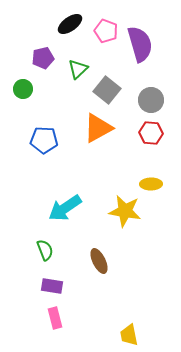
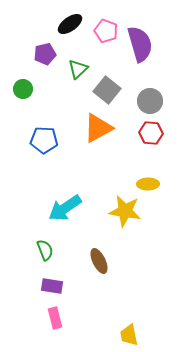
purple pentagon: moved 2 px right, 4 px up
gray circle: moved 1 px left, 1 px down
yellow ellipse: moved 3 px left
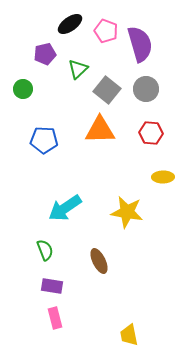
gray circle: moved 4 px left, 12 px up
orange triangle: moved 2 px right, 2 px down; rotated 28 degrees clockwise
yellow ellipse: moved 15 px right, 7 px up
yellow star: moved 2 px right, 1 px down
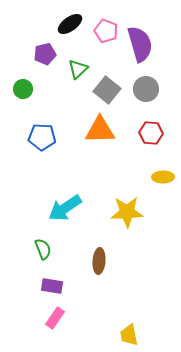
blue pentagon: moved 2 px left, 3 px up
yellow star: rotated 12 degrees counterclockwise
green semicircle: moved 2 px left, 1 px up
brown ellipse: rotated 30 degrees clockwise
pink rectangle: rotated 50 degrees clockwise
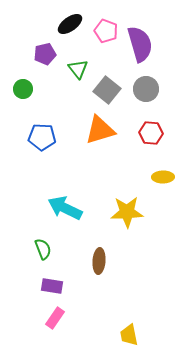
green triangle: rotated 25 degrees counterclockwise
orange triangle: rotated 16 degrees counterclockwise
cyan arrow: rotated 60 degrees clockwise
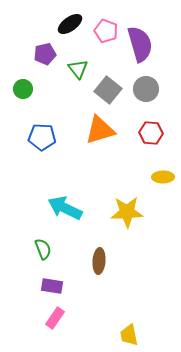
gray square: moved 1 px right
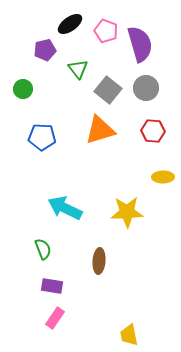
purple pentagon: moved 4 px up
gray circle: moved 1 px up
red hexagon: moved 2 px right, 2 px up
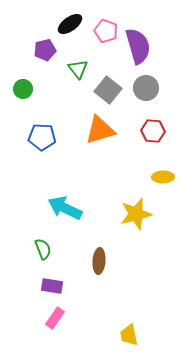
purple semicircle: moved 2 px left, 2 px down
yellow star: moved 9 px right, 2 px down; rotated 12 degrees counterclockwise
